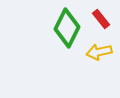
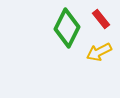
yellow arrow: rotated 15 degrees counterclockwise
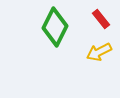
green diamond: moved 12 px left, 1 px up
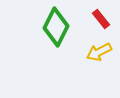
green diamond: moved 1 px right
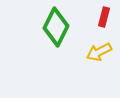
red rectangle: moved 3 px right, 2 px up; rotated 54 degrees clockwise
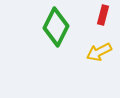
red rectangle: moved 1 px left, 2 px up
